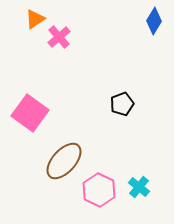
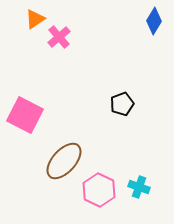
pink square: moved 5 px left, 2 px down; rotated 9 degrees counterclockwise
cyan cross: rotated 20 degrees counterclockwise
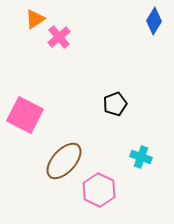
black pentagon: moved 7 px left
cyan cross: moved 2 px right, 30 px up
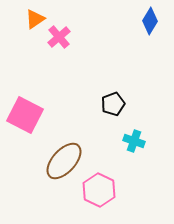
blue diamond: moved 4 px left
black pentagon: moved 2 px left
cyan cross: moved 7 px left, 16 px up
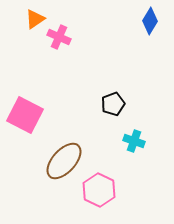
pink cross: rotated 25 degrees counterclockwise
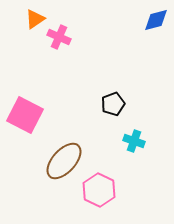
blue diamond: moved 6 px right, 1 px up; rotated 44 degrees clockwise
